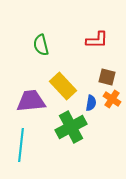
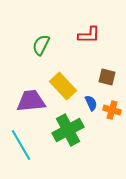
red L-shape: moved 8 px left, 5 px up
green semicircle: rotated 40 degrees clockwise
orange cross: moved 11 px down; rotated 18 degrees counterclockwise
blue semicircle: rotated 35 degrees counterclockwise
green cross: moved 3 px left, 3 px down
cyan line: rotated 36 degrees counterclockwise
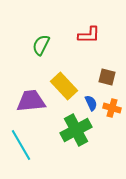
yellow rectangle: moved 1 px right
orange cross: moved 2 px up
green cross: moved 8 px right
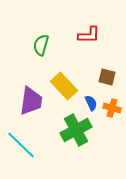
green semicircle: rotated 10 degrees counterclockwise
purple trapezoid: rotated 104 degrees clockwise
cyan line: rotated 16 degrees counterclockwise
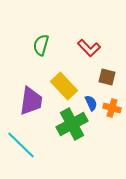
red L-shape: moved 13 px down; rotated 45 degrees clockwise
green cross: moved 4 px left, 6 px up
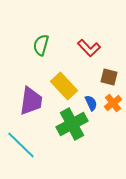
brown square: moved 2 px right
orange cross: moved 1 px right, 5 px up; rotated 36 degrees clockwise
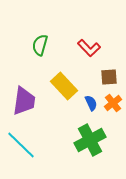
green semicircle: moved 1 px left
brown square: rotated 18 degrees counterclockwise
purple trapezoid: moved 7 px left
green cross: moved 18 px right, 16 px down
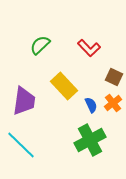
green semicircle: rotated 30 degrees clockwise
brown square: moved 5 px right; rotated 30 degrees clockwise
blue semicircle: moved 2 px down
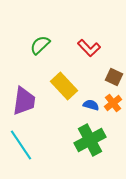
blue semicircle: rotated 49 degrees counterclockwise
cyan line: rotated 12 degrees clockwise
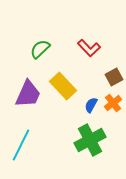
green semicircle: moved 4 px down
brown square: rotated 36 degrees clockwise
yellow rectangle: moved 1 px left
purple trapezoid: moved 4 px right, 7 px up; rotated 16 degrees clockwise
blue semicircle: rotated 77 degrees counterclockwise
cyan line: rotated 60 degrees clockwise
